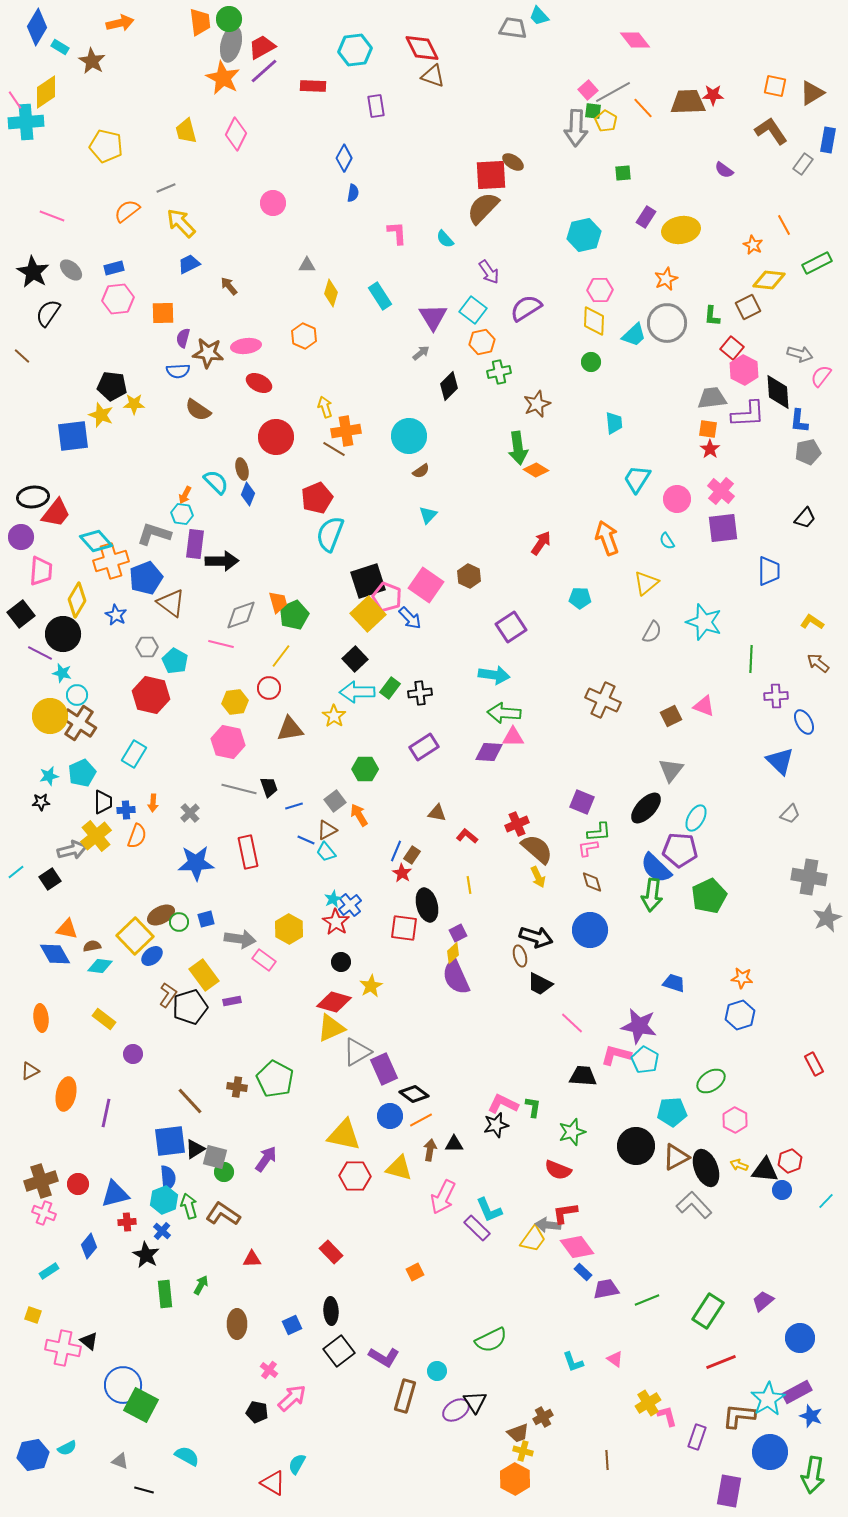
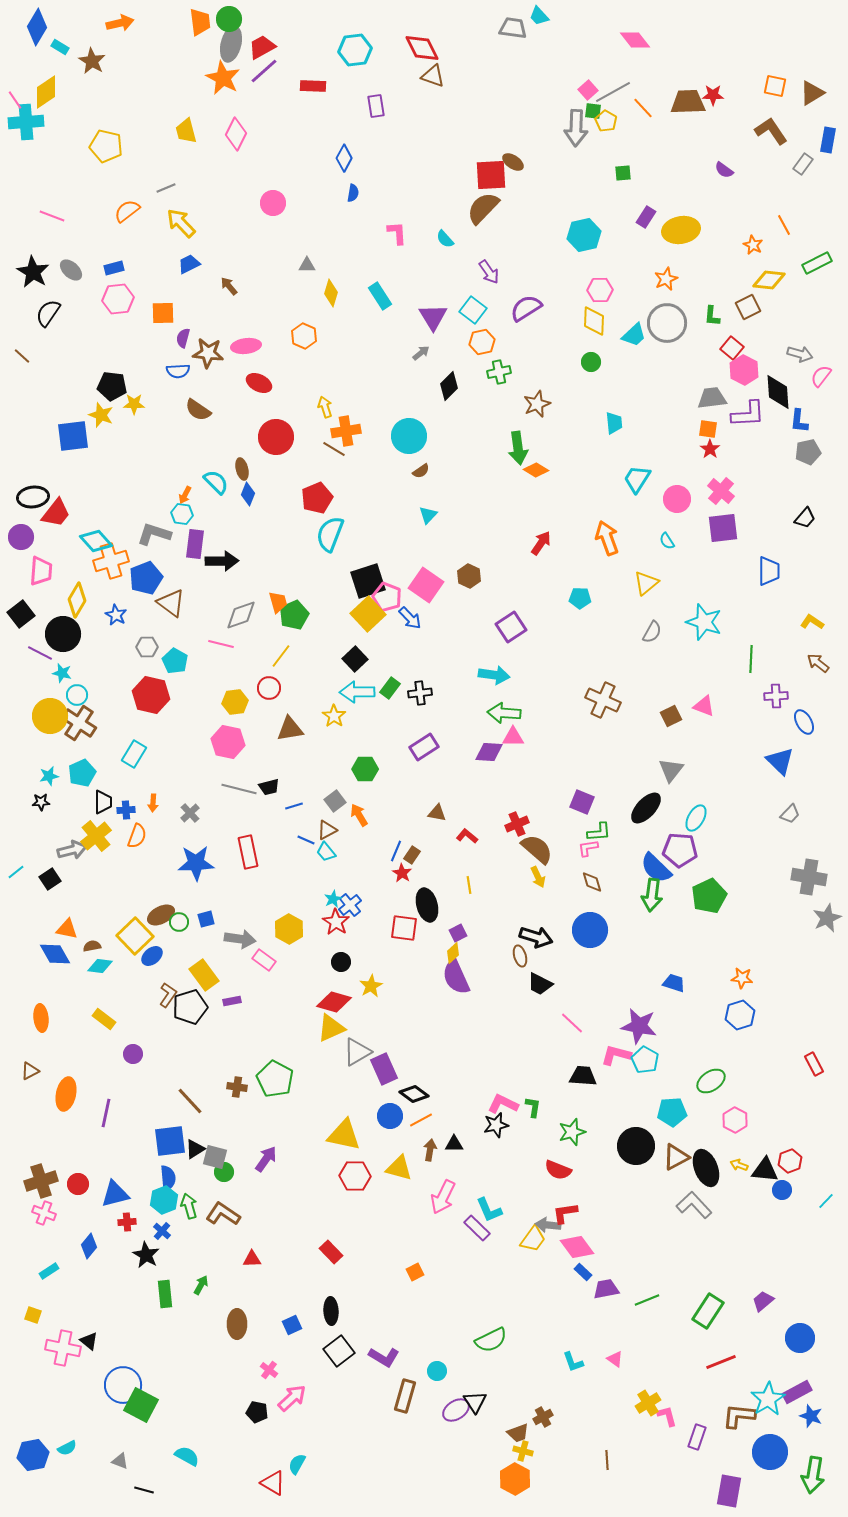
black trapezoid at (269, 787): rotated 95 degrees clockwise
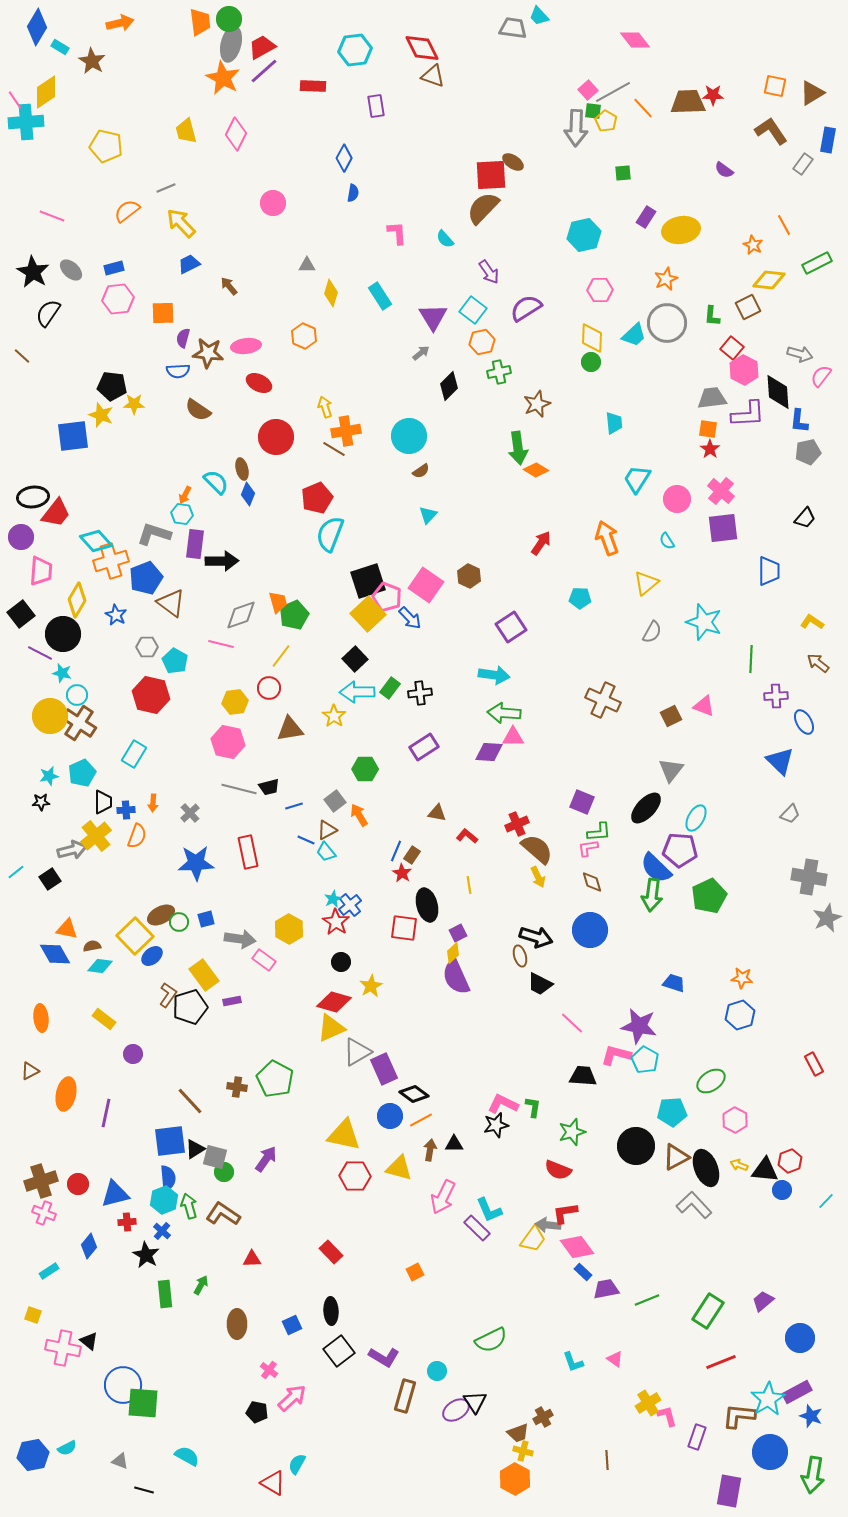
yellow diamond at (594, 321): moved 2 px left, 17 px down
green square at (141, 1405): moved 2 px right, 2 px up; rotated 24 degrees counterclockwise
